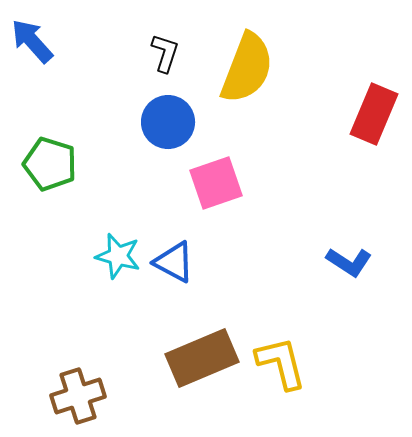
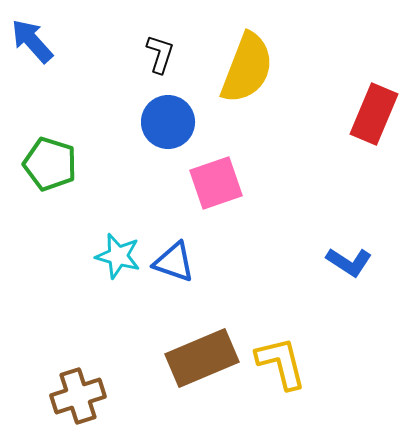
black L-shape: moved 5 px left, 1 px down
blue triangle: rotated 9 degrees counterclockwise
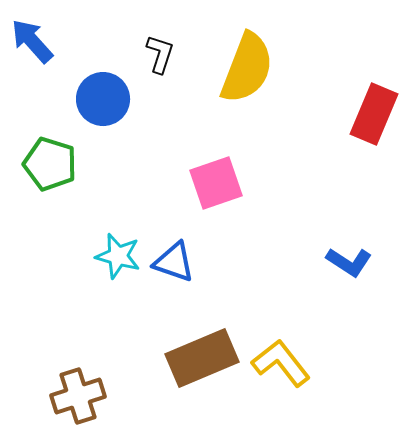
blue circle: moved 65 px left, 23 px up
yellow L-shape: rotated 24 degrees counterclockwise
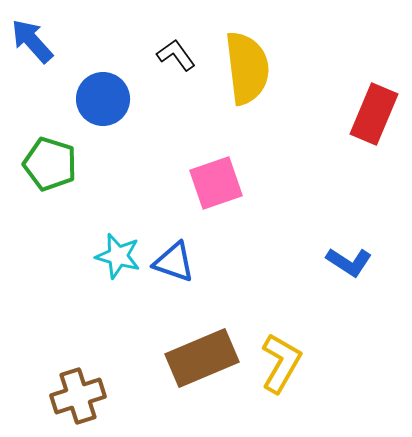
black L-shape: moved 16 px right, 1 px down; rotated 54 degrees counterclockwise
yellow semicircle: rotated 28 degrees counterclockwise
yellow L-shape: rotated 68 degrees clockwise
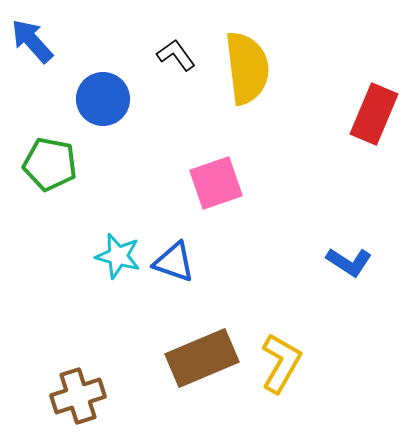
green pentagon: rotated 6 degrees counterclockwise
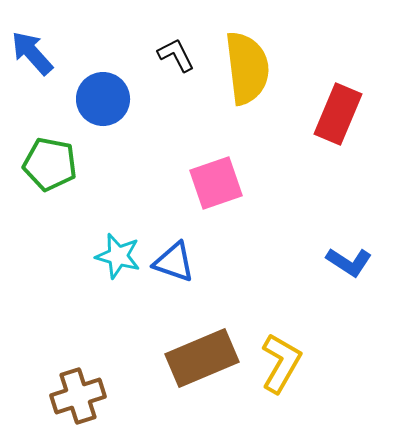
blue arrow: moved 12 px down
black L-shape: rotated 9 degrees clockwise
red rectangle: moved 36 px left
